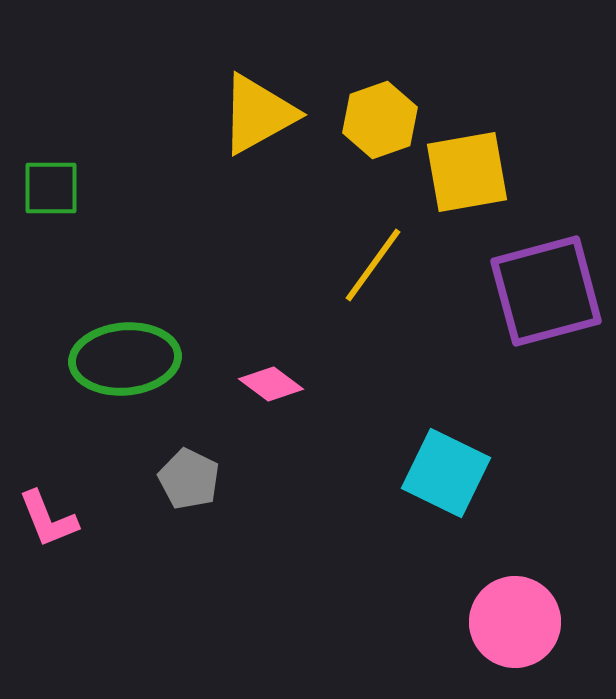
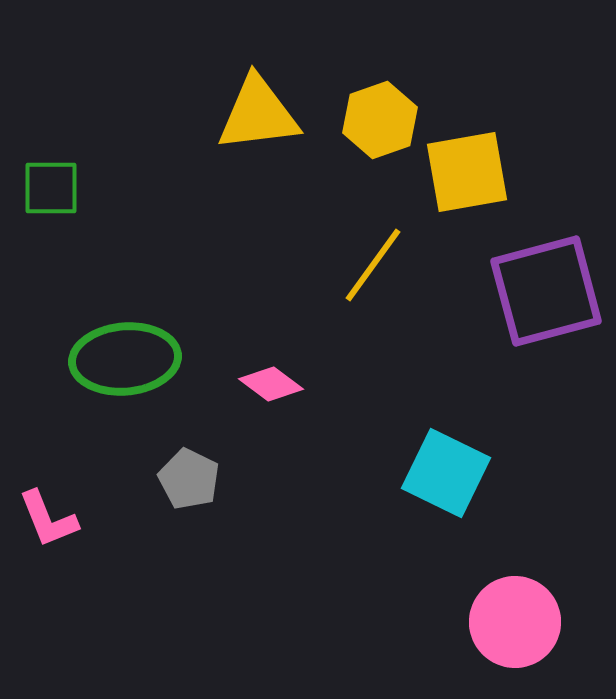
yellow triangle: rotated 22 degrees clockwise
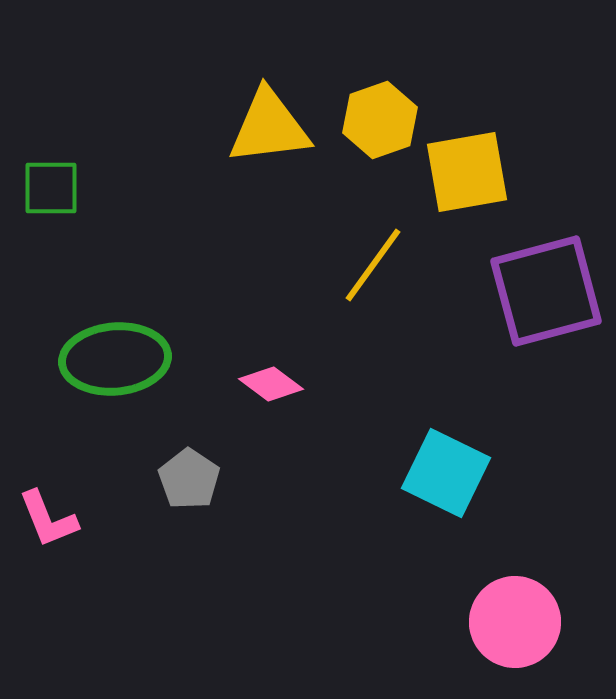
yellow triangle: moved 11 px right, 13 px down
green ellipse: moved 10 px left
gray pentagon: rotated 8 degrees clockwise
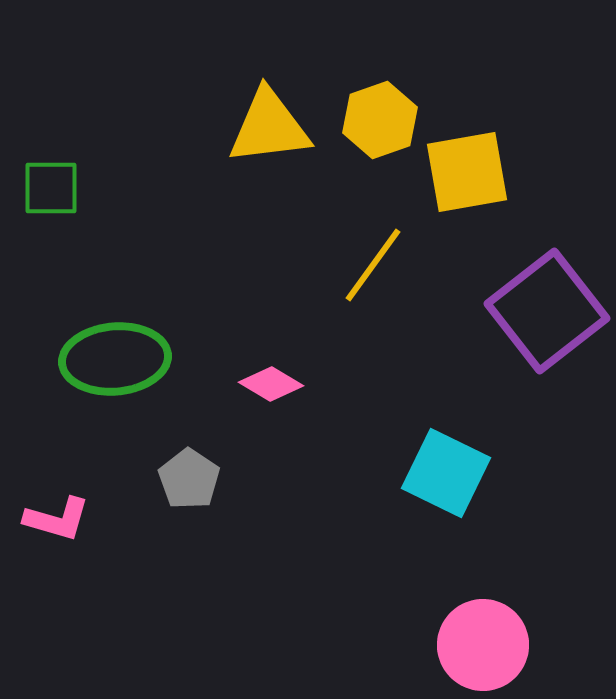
purple square: moved 1 px right, 20 px down; rotated 23 degrees counterclockwise
pink diamond: rotated 6 degrees counterclockwise
pink L-shape: moved 9 px right; rotated 52 degrees counterclockwise
pink circle: moved 32 px left, 23 px down
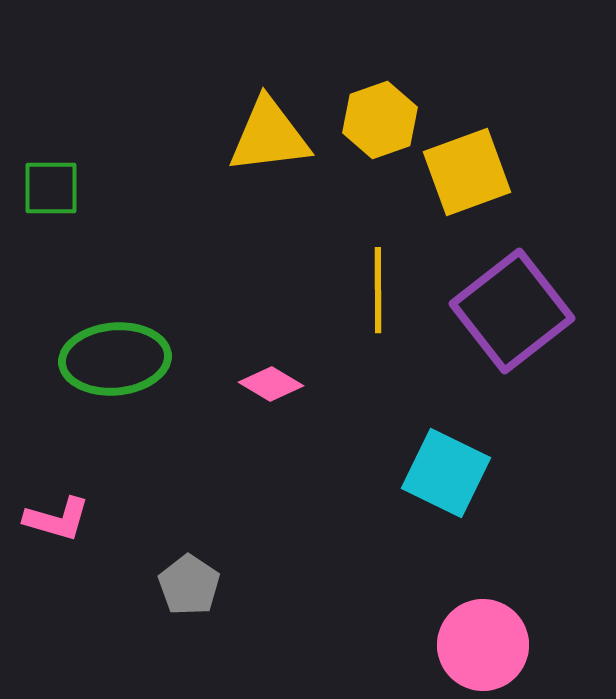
yellow triangle: moved 9 px down
yellow square: rotated 10 degrees counterclockwise
yellow line: moved 5 px right, 25 px down; rotated 36 degrees counterclockwise
purple square: moved 35 px left
gray pentagon: moved 106 px down
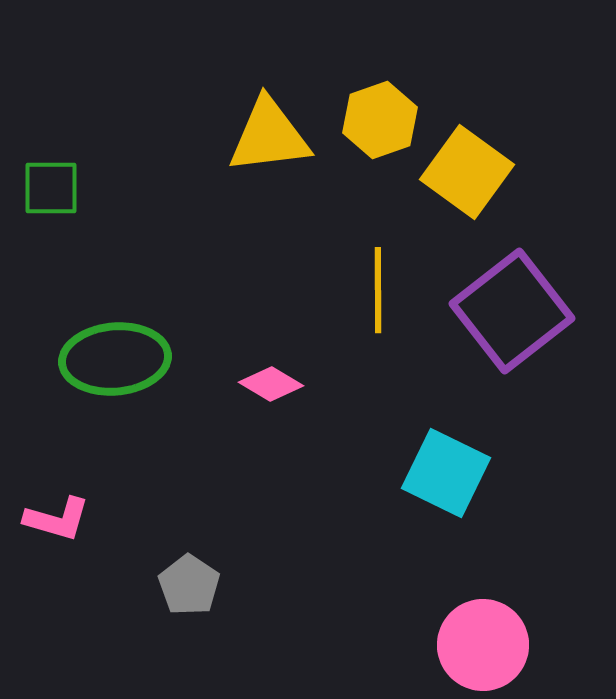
yellow square: rotated 34 degrees counterclockwise
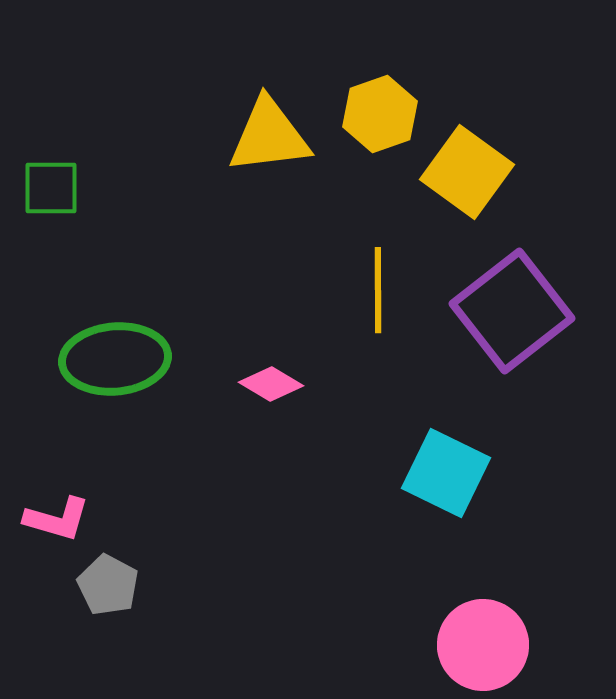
yellow hexagon: moved 6 px up
gray pentagon: moved 81 px left; rotated 6 degrees counterclockwise
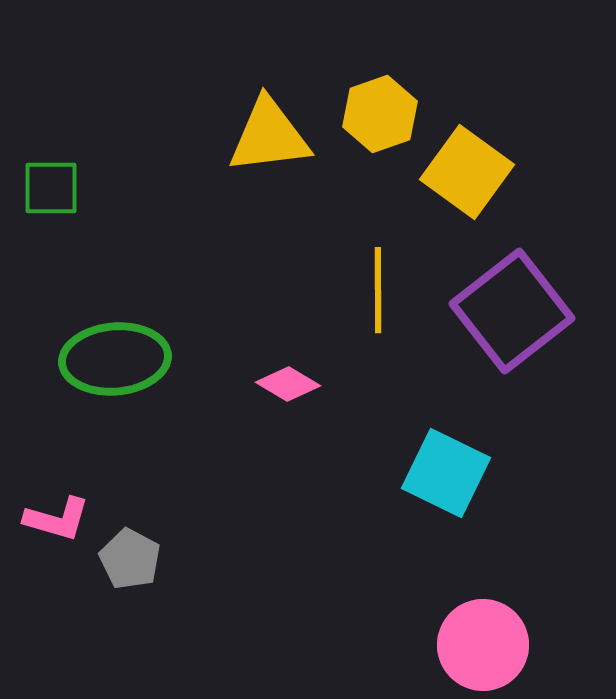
pink diamond: moved 17 px right
gray pentagon: moved 22 px right, 26 px up
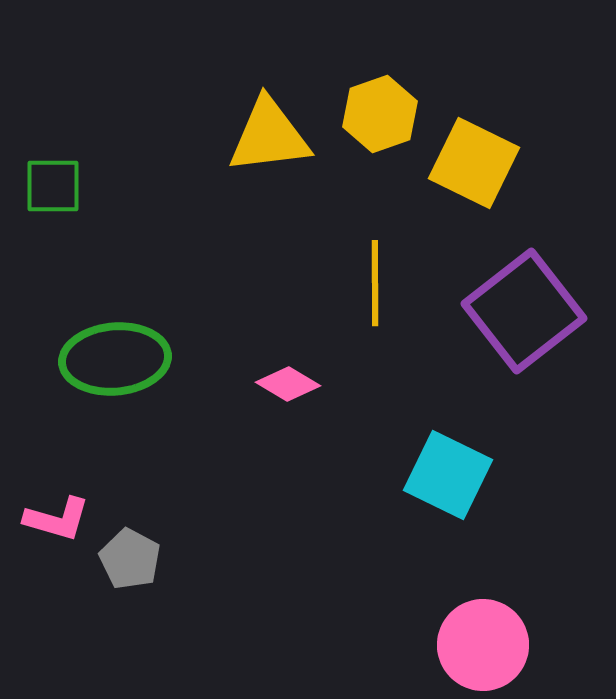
yellow square: moved 7 px right, 9 px up; rotated 10 degrees counterclockwise
green square: moved 2 px right, 2 px up
yellow line: moved 3 px left, 7 px up
purple square: moved 12 px right
cyan square: moved 2 px right, 2 px down
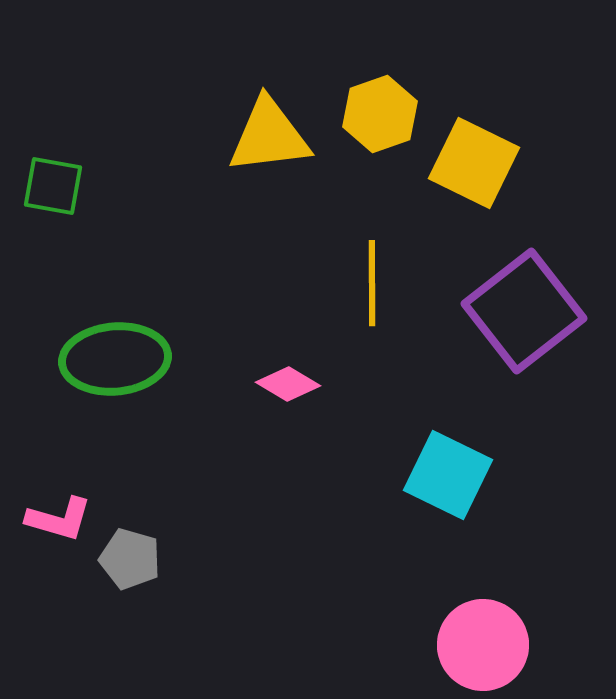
green square: rotated 10 degrees clockwise
yellow line: moved 3 px left
pink L-shape: moved 2 px right
gray pentagon: rotated 12 degrees counterclockwise
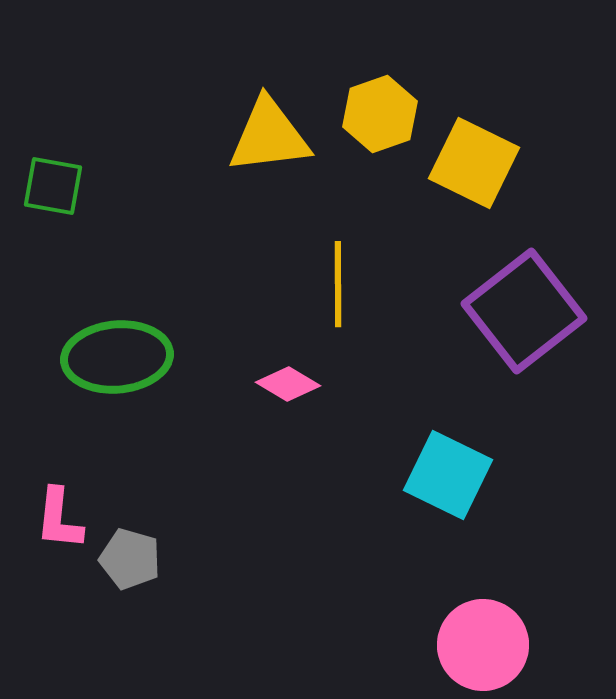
yellow line: moved 34 px left, 1 px down
green ellipse: moved 2 px right, 2 px up
pink L-shape: rotated 80 degrees clockwise
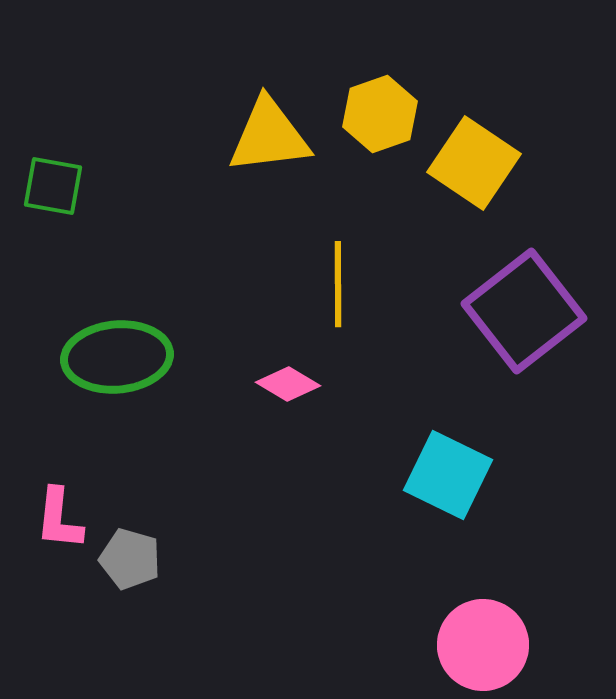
yellow square: rotated 8 degrees clockwise
